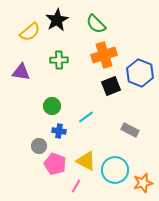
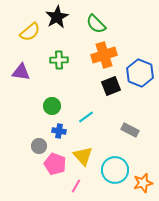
black star: moved 3 px up
yellow triangle: moved 3 px left, 5 px up; rotated 20 degrees clockwise
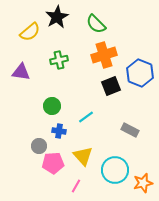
green cross: rotated 12 degrees counterclockwise
pink pentagon: moved 2 px left, 1 px up; rotated 25 degrees counterclockwise
